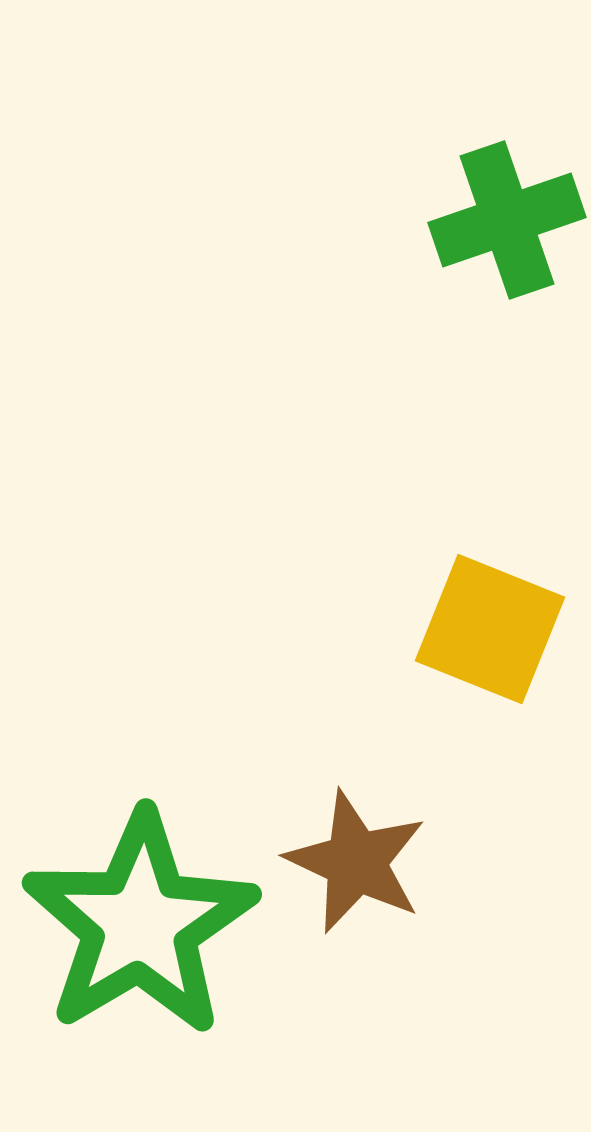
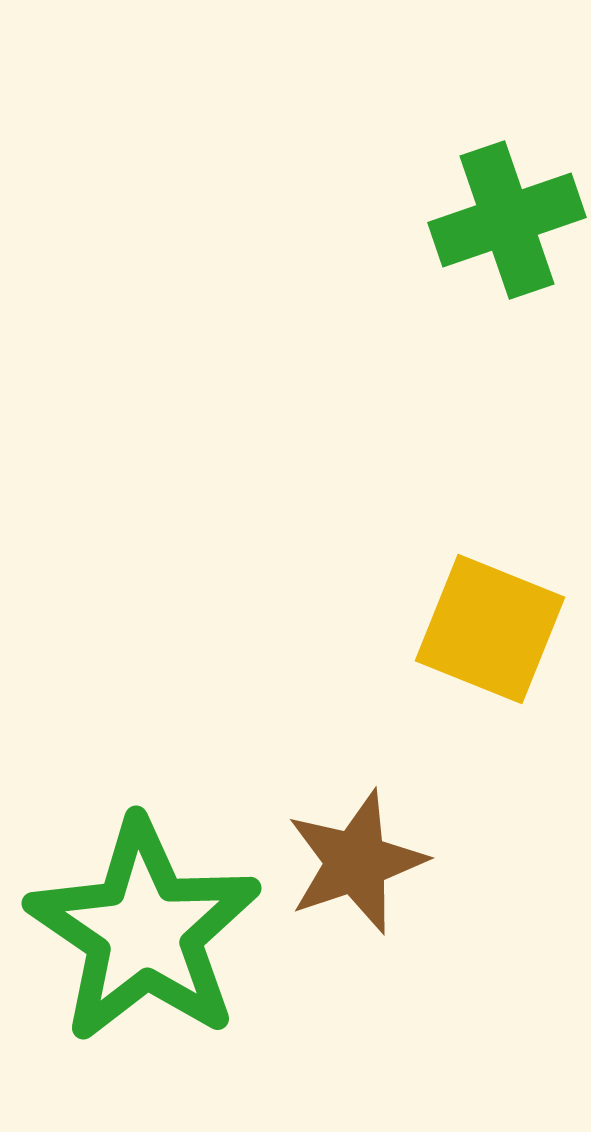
brown star: rotated 28 degrees clockwise
green star: moved 4 px right, 7 px down; rotated 7 degrees counterclockwise
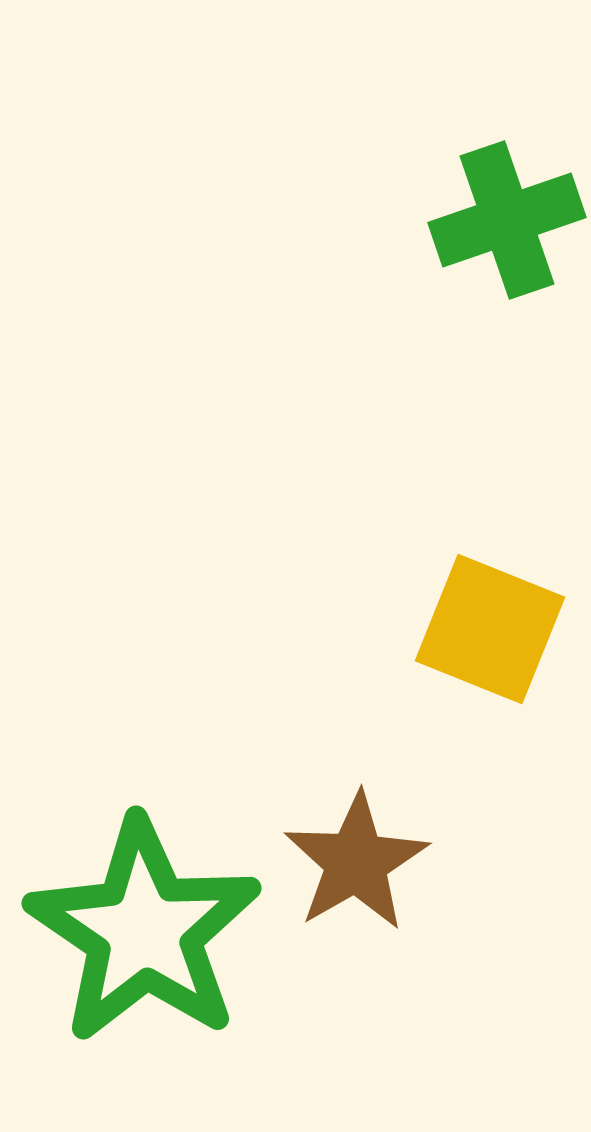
brown star: rotated 11 degrees counterclockwise
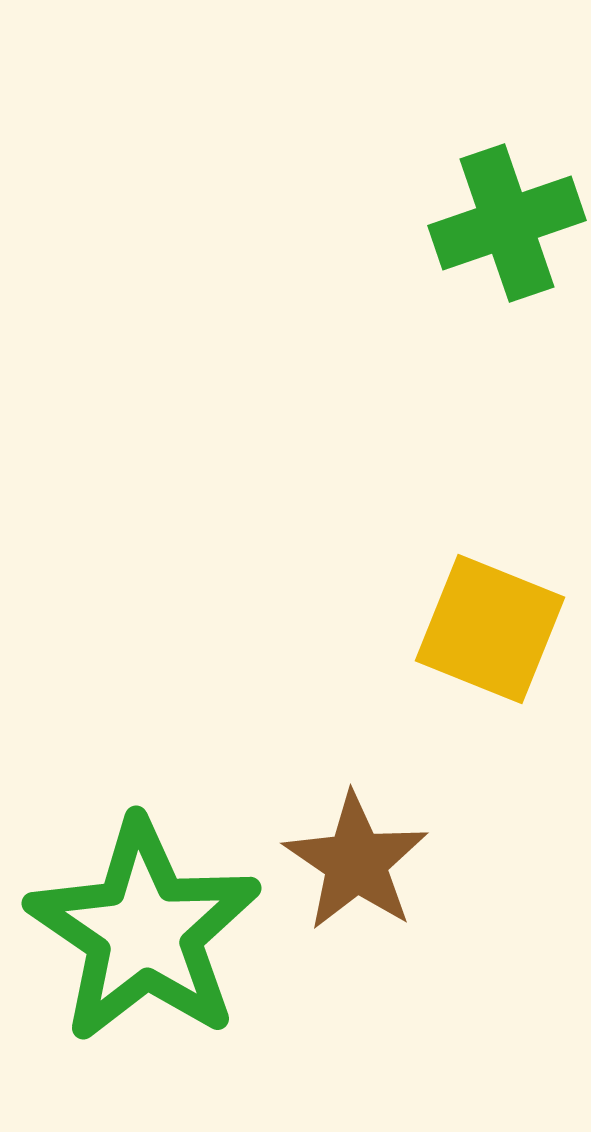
green cross: moved 3 px down
brown star: rotated 8 degrees counterclockwise
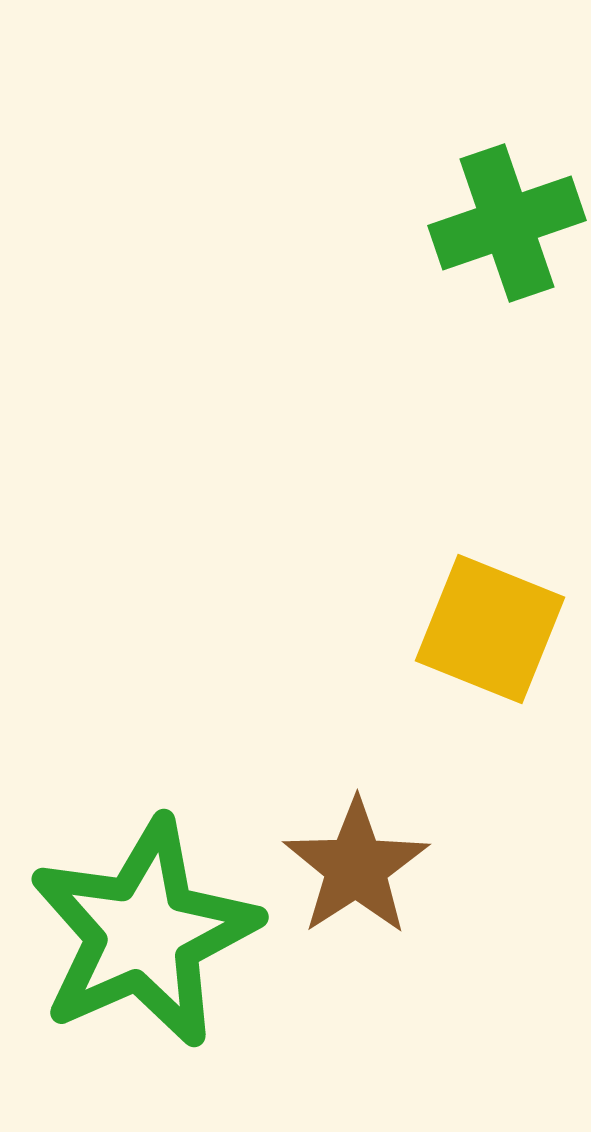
brown star: moved 5 px down; rotated 5 degrees clockwise
green star: moved 2 px down; rotated 14 degrees clockwise
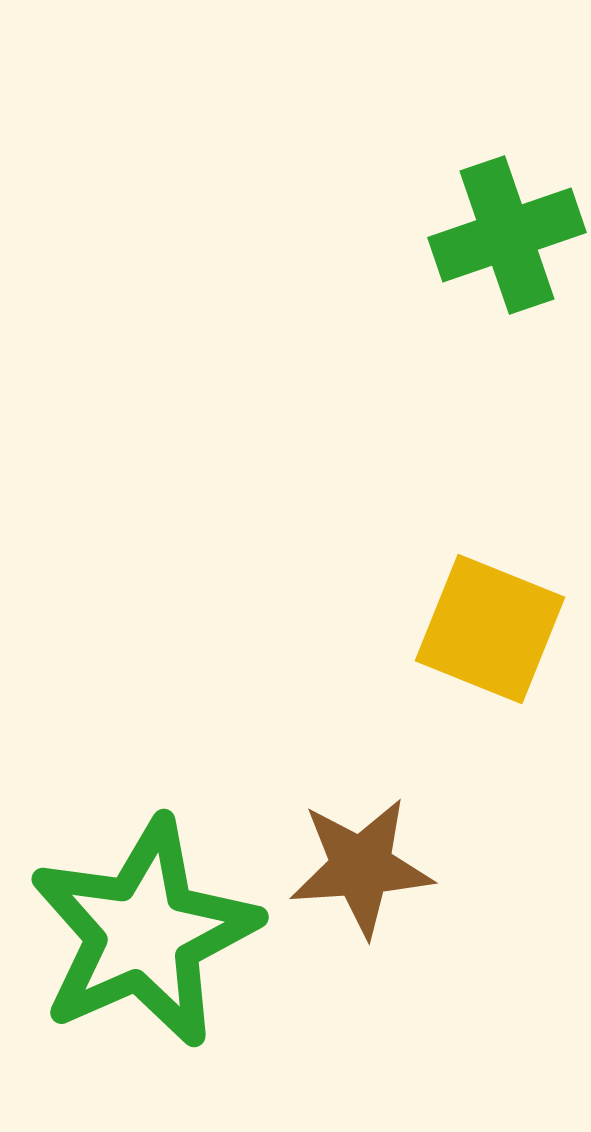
green cross: moved 12 px down
brown star: moved 5 px right; rotated 29 degrees clockwise
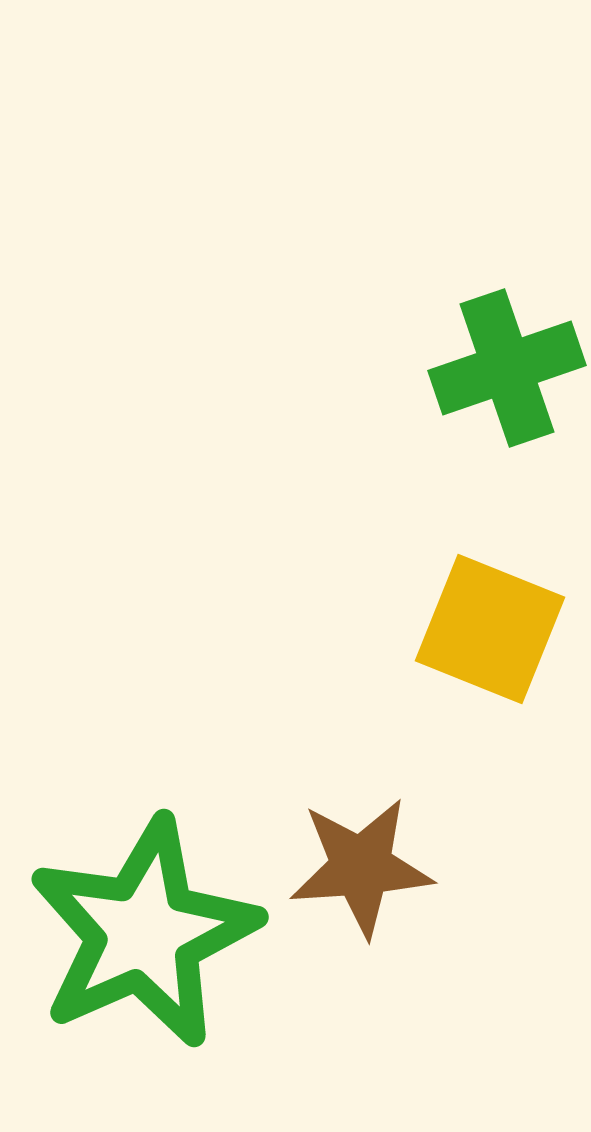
green cross: moved 133 px down
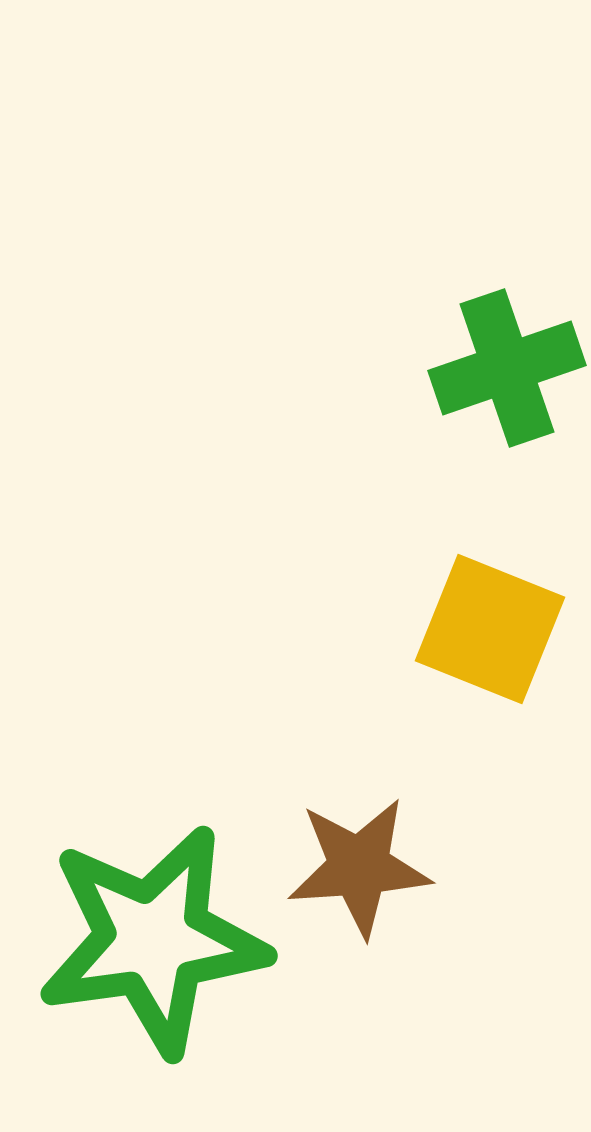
brown star: moved 2 px left
green star: moved 9 px right, 7 px down; rotated 16 degrees clockwise
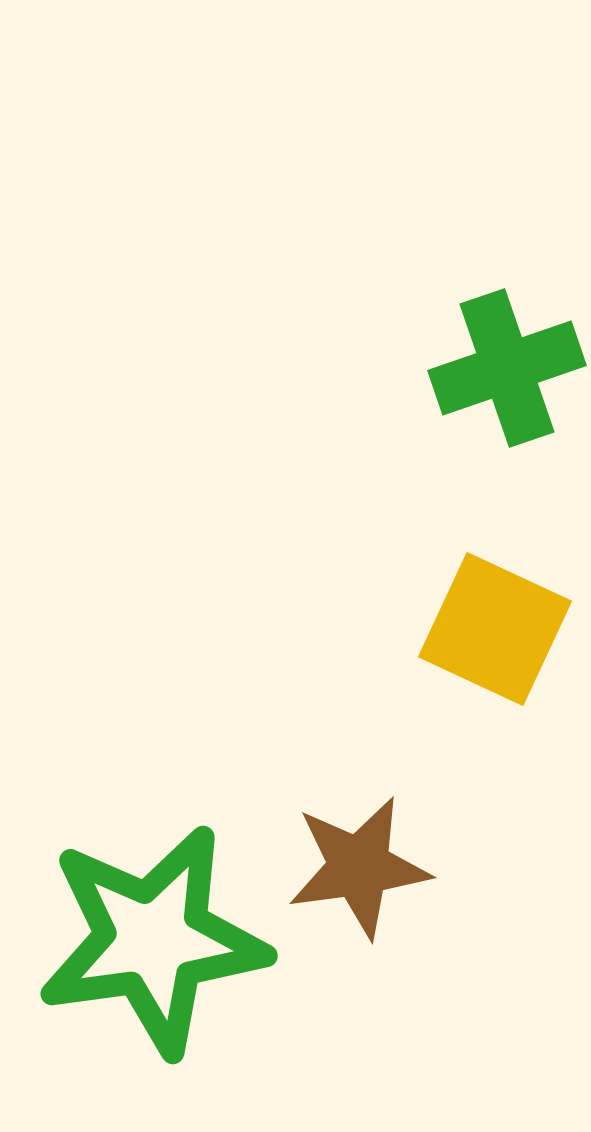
yellow square: moved 5 px right; rotated 3 degrees clockwise
brown star: rotated 4 degrees counterclockwise
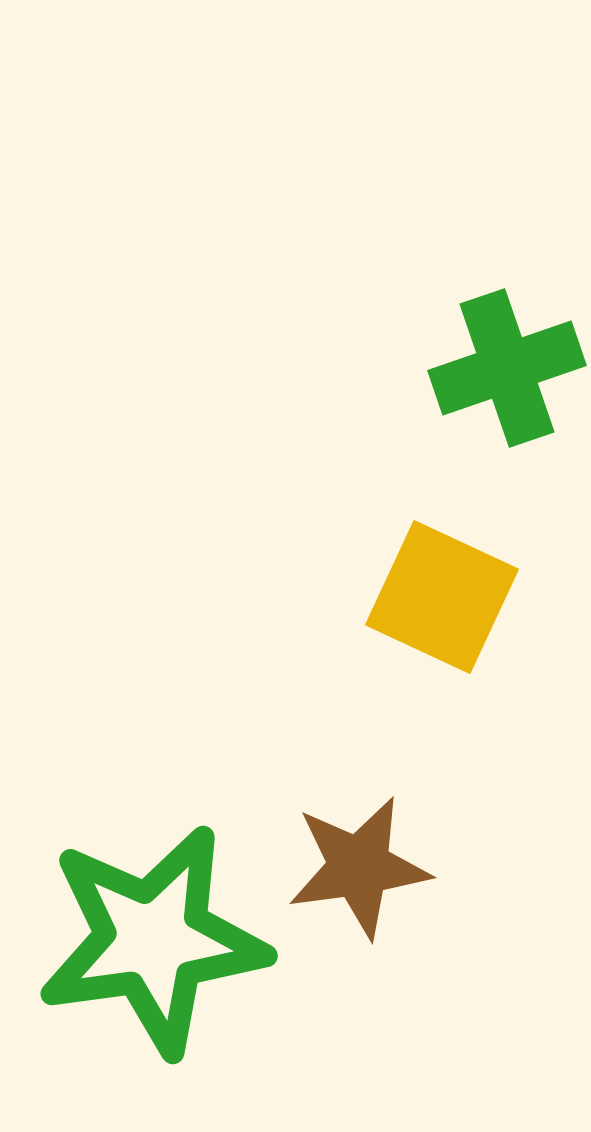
yellow square: moved 53 px left, 32 px up
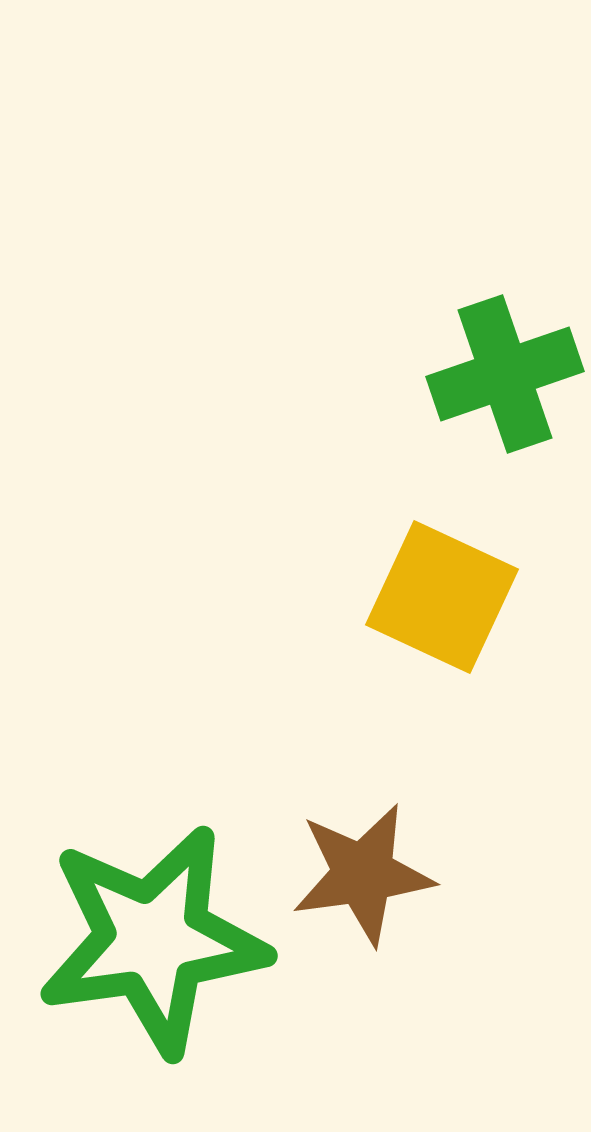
green cross: moved 2 px left, 6 px down
brown star: moved 4 px right, 7 px down
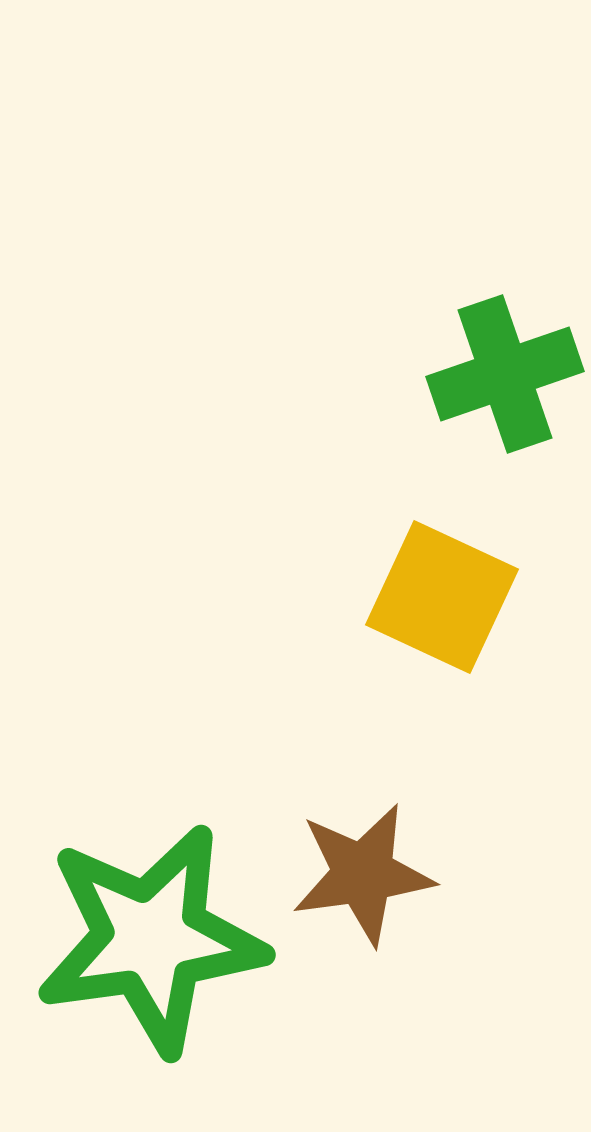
green star: moved 2 px left, 1 px up
